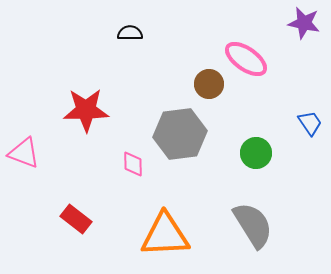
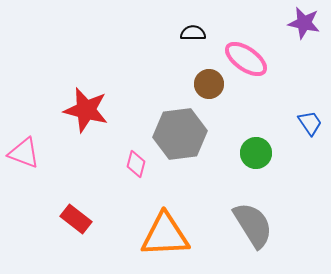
black semicircle: moved 63 px right
red star: rotated 15 degrees clockwise
pink diamond: moved 3 px right; rotated 16 degrees clockwise
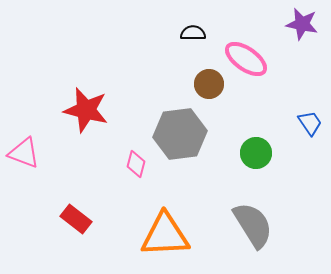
purple star: moved 2 px left, 1 px down
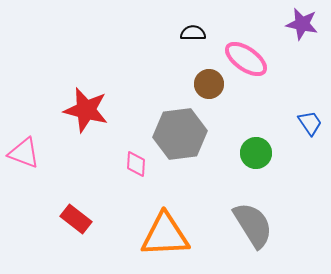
pink diamond: rotated 12 degrees counterclockwise
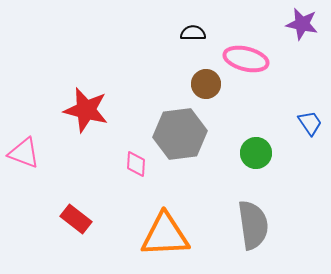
pink ellipse: rotated 21 degrees counterclockwise
brown circle: moved 3 px left
gray semicircle: rotated 24 degrees clockwise
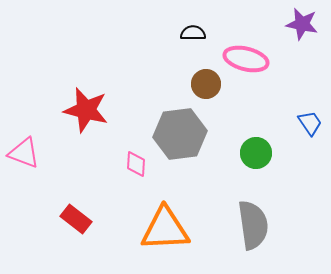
orange triangle: moved 6 px up
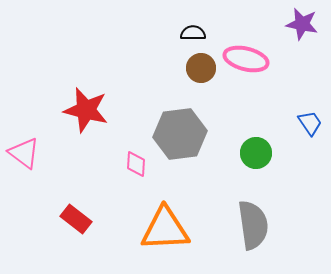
brown circle: moved 5 px left, 16 px up
pink triangle: rotated 16 degrees clockwise
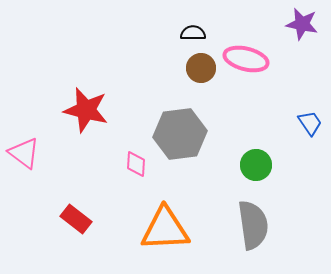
green circle: moved 12 px down
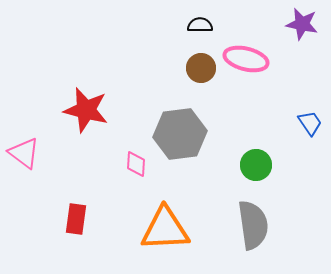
black semicircle: moved 7 px right, 8 px up
red rectangle: rotated 60 degrees clockwise
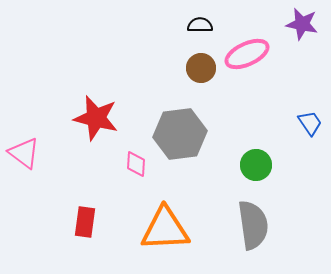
pink ellipse: moved 1 px right, 5 px up; rotated 39 degrees counterclockwise
red star: moved 10 px right, 8 px down
red rectangle: moved 9 px right, 3 px down
